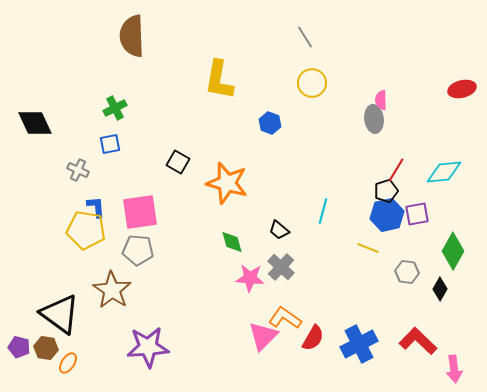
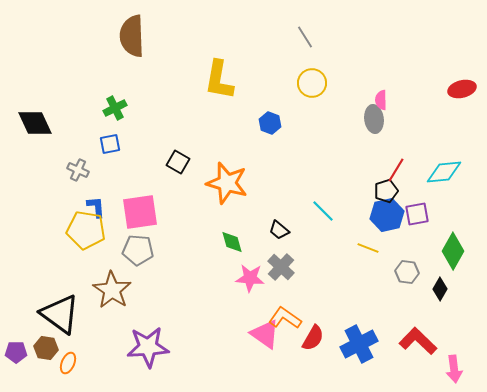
cyan line at (323, 211): rotated 60 degrees counterclockwise
pink triangle at (263, 336): moved 2 px right, 2 px up; rotated 40 degrees counterclockwise
purple pentagon at (19, 347): moved 3 px left, 5 px down; rotated 15 degrees counterclockwise
orange ellipse at (68, 363): rotated 10 degrees counterclockwise
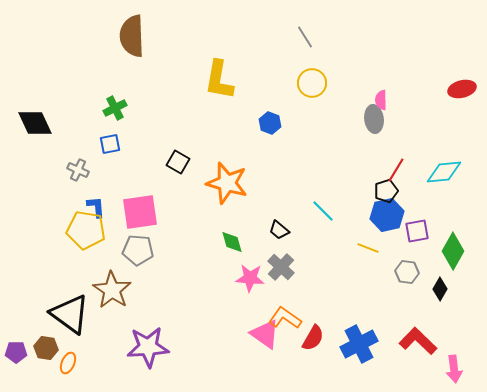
purple square at (417, 214): moved 17 px down
black triangle at (60, 314): moved 10 px right
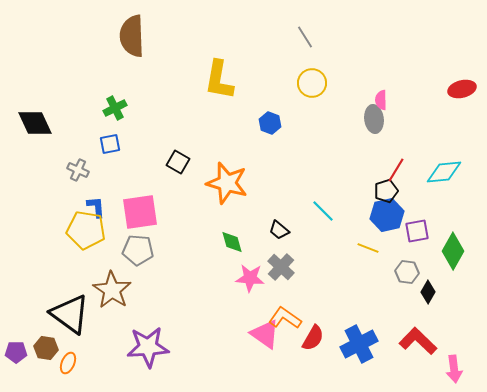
black diamond at (440, 289): moved 12 px left, 3 px down
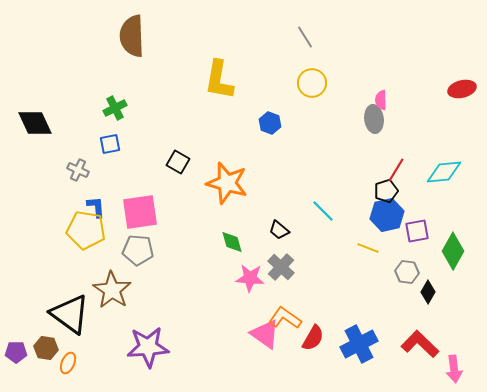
red L-shape at (418, 341): moved 2 px right, 3 px down
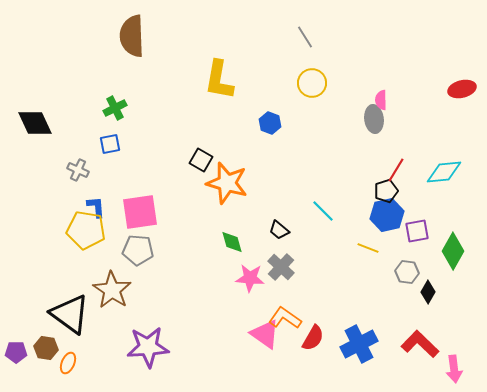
black square at (178, 162): moved 23 px right, 2 px up
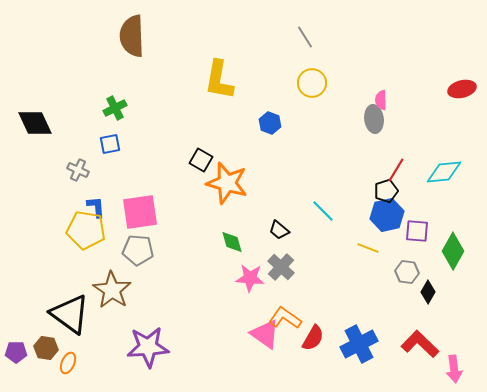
purple square at (417, 231): rotated 15 degrees clockwise
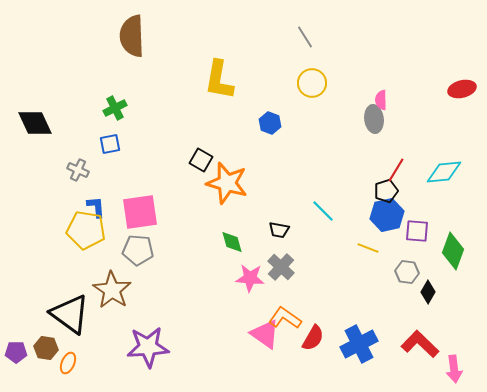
black trapezoid at (279, 230): rotated 30 degrees counterclockwise
green diamond at (453, 251): rotated 9 degrees counterclockwise
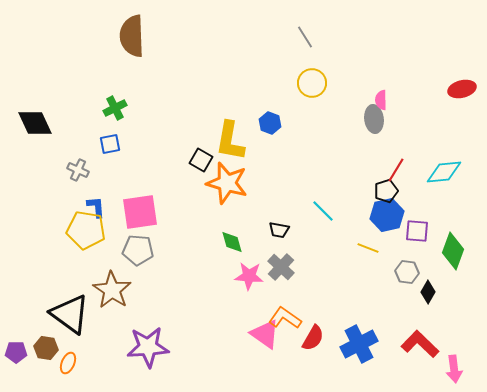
yellow L-shape at (219, 80): moved 11 px right, 61 px down
pink star at (250, 278): moved 1 px left, 2 px up
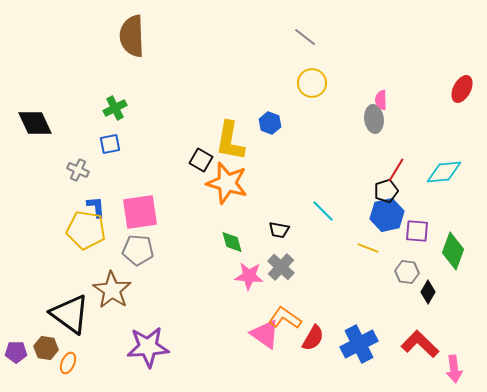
gray line at (305, 37): rotated 20 degrees counterclockwise
red ellipse at (462, 89): rotated 48 degrees counterclockwise
